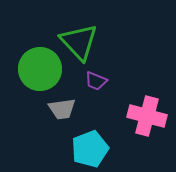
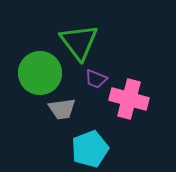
green triangle: rotated 6 degrees clockwise
green circle: moved 4 px down
purple trapezoid: moved 2 px up
pink cross: moved 18 px left, 17 px up
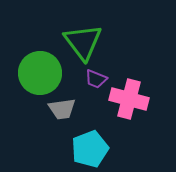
green triangle: moved 4 px right
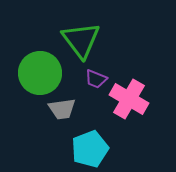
green triangle: moved 2 px left, 2 px up
pink cross: rotated 15 degrees clockwise
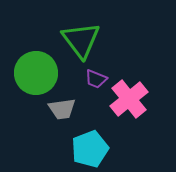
green circle: moved 4 px left
pink cross: rotated 21 degrees clockwise
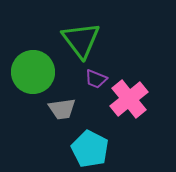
green circle: moved 3 px left, 1 px up
cyan pentagon: rotated 24 degrees counterclockwise
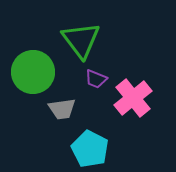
pink cross: moved 4 px right, 1 px up
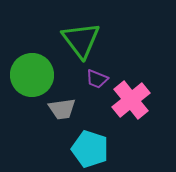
green circle: moved 1 px left, 3 px down
purple trapezoid: moved 1 px right
pink cross: moved 2 px left, 2 px down
cyan pentagon: rotated 9 degrees counterclockwise
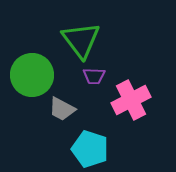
purple trapezoid: moved 3 px left, 3 px up; rotated 20 degrees counterclockwise
pink cross: rotated 12 degrees clockwise
gray trapezoid: rotated 36 degrees clockwise
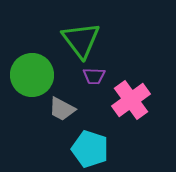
pink cross: rotated 9 degrees counterclockwise
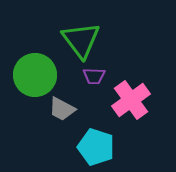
green circle: moved 3 px right
cyan pentagon: moved 6 px right, 2 px up
